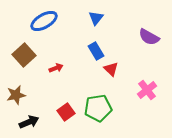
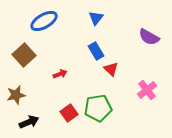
red arrow: moved 4 px right, 6 px down
red square: moved 3 px right, 1 px down
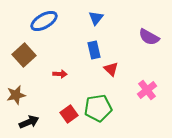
blue rectangle: moved 2 px left, 1 px up; rotated 18 degrees clockwise
red arrow: rotated 24 degrees clockwise
red square: moved 1 px down
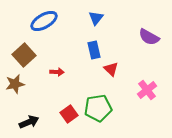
red arrow: moved 3 px left, 2 px up
brown star: moved 1 px left, 11 px up
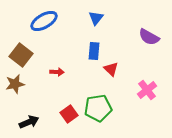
blue rectangle: moved 1 px down; rotated 18 degrees clockwise
brown square: moved 3 px left; rotated 10 degrees counterclockwise
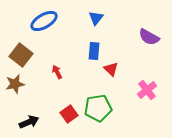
red arrow: rotated 120 degrees counterclockwise
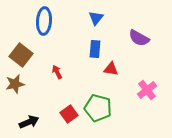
blue ellipse: rotated 56 degrees counterclockwise
purple semicircle: moved 10 px left, 1 px down
blue rectangle: moved 1 px right, 2 px up
red triangle: rotated 35 degrees counterclockwise
green pentagon: rotated 24 degrees clockwise
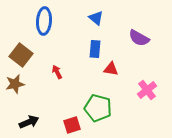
blue triangle: rotated 28 degrees counterclockwise
red square: moved 3 px right, 11 px down; rotated 18 degrees clockwise
